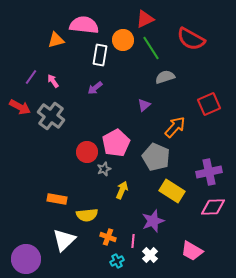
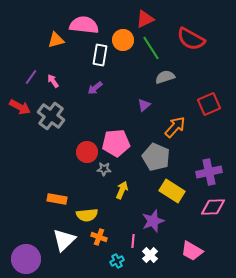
pink pentagon: rotated 24 degrees clockwise
gray star: rotated 24 degrees clockwise
orange cross: moved 9 px left
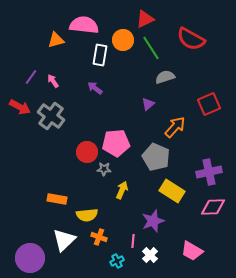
purple arrow: rotated 77 degrees clockwise
purple triangle: moved 4 px right, 1 px up
purple circle: moved 4 px right, 1 px up
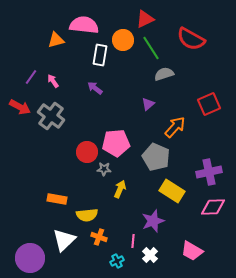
gray semicircle: moved 1 px left, 3 px up
yellow arrow: moved 2 px left, 1 px up
